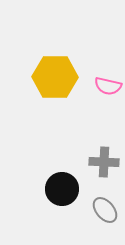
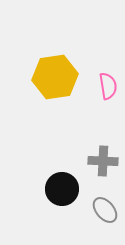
yellow hexagon: rotated 9 degrees counterclockwise
pink semicircle: rotated 112 degrees counterclockwise
gray cross: moved 1 px left, 1 px up
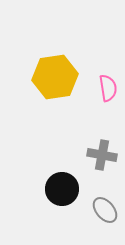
pink semicircle: moved 2 px down
gray cross: moved 1 px left, 6 px up; rotated 8 degrees clockwise
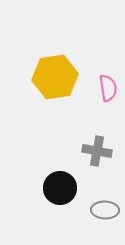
gray cross: moved 5 px left, 4 px up
black circle: moved 2 px left, 1 px up
gray ellipse: rotated 48 degrees counterclockwise
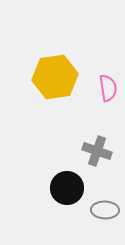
gray cross: rotated 8 degrees clockwise
black circle: moved 7 px right
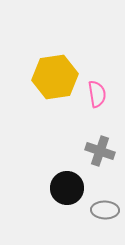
pink semicircle: moved 11 px left, 6 px down
gray cross: moved 3 px right
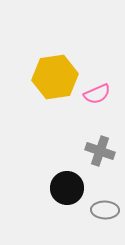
pink semicircle: rotated 76 degrees clockwise
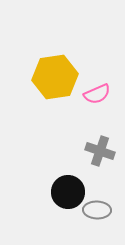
black circle: moved 1 px right, 4 px down
gray ellipse: moved 8 px left
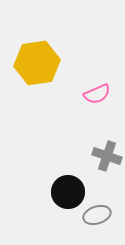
yellow hexagon: moved 18 px left, 14 px up
gray cross: moved 7 px right, 5 px down
gray ellipse: moved 5 px down; rotated 20 degrees counterclockwise
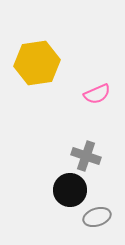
gray cross: moved 21 px left
black circle: moved 2 px right, 2 px up
gray ellipse: moved 2 px down
